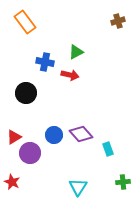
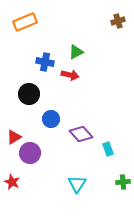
orange rectangle: rotated 75 degrees counterclockwise
black circle: moved 3 px right, 1 px down
blue circle: moved 3 px left, 16 px up
cyan triangle: moved 1 px left, 3 px up
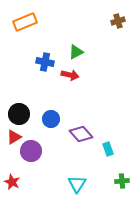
black circle: moved 10 px left, 20 px down
purple circle: moved 1 px right, 2 px up
green cross: moved 1 px left, 1 px up
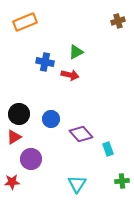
purple circle: moved 8 px down
red star: rotated 28 degrees counterclockwise
